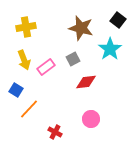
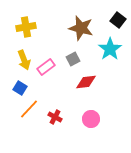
blue square: moved 4 px right, 2 px up
red cross: moved 15 px up
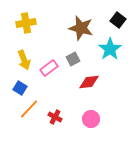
yellow cross: moved 4 px up
pink rectangle: moved 3 px right, 1 px down
red diamond: moved 3 px right
